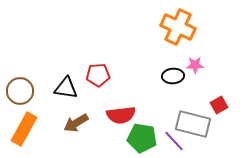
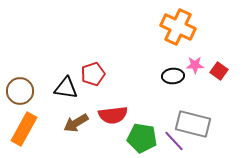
red pentagon: moved 5 px left, 1 px up; rotated 15 degrees counterclockwise
red square: moved 34 px up; rotated 24 degrees counterclockwise
red semicircle: moved 8 px left
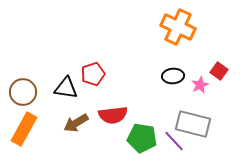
pink star: moved 5 px right, 20 px down; rotated 24 degrees counterclockwise
brown circle: moved 3 px right, 1 px down
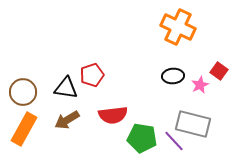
red pentagon: moved 1 px left, 1 px down
brown arrow: moved 9 px left, 3 px up
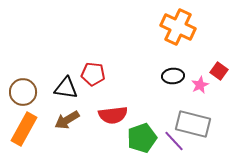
red pentagon: moved 1 px right, 1 px up; rotated 25 degrees clockwise
green pentagon: rotated 28 degrees counterclockwise
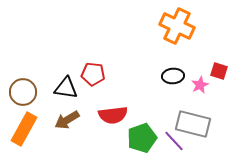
orange cross: moved 1 px left, 1 px up
red square: rotated 18 degrees counterclockwise
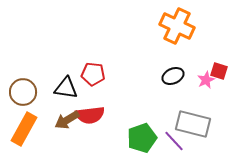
black ellipse: rotated 20 degrees counterclockwise
pink star: moved 6 px right, 5 px up
red semicircle: moved 23 px left
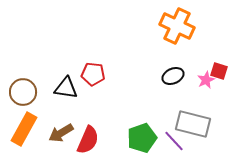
red semicircle: moved 2 px left, 25 px down; rotated 60 degrees counterclockwise
brown arrow: moved 6 px left, 13 px down
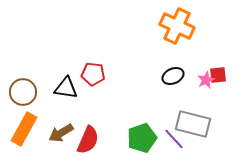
red square: moved 1 px left, 4 px down; rotated 24 degrees counterclockwise
purple line: moved 2 px up
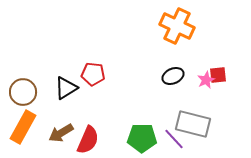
black triangle: rotated 40 degrees counterclockwise
orange rectangle: moved 1 px left, 2 px up
green pentagon: rotated 20 degrees clockwise
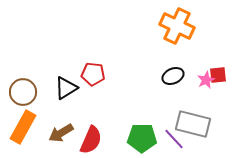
red semicircle: moved 3 px right
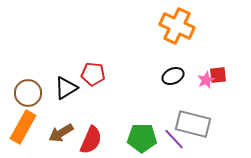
brown circle: moved 5 px right, 1 px down
